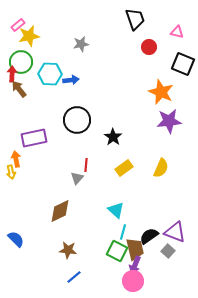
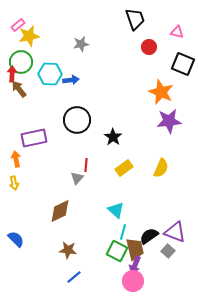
yellow arrow: moved 3 px right, 11 px down
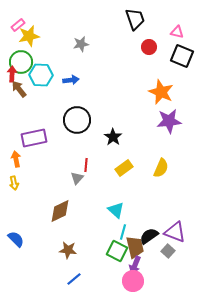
black square: moved 1 px left, 8 px up
cyan hexagon: moved 9 px left, 1 px down
brown trapezoid: moved 2 px up
blue line: moved 2 px down
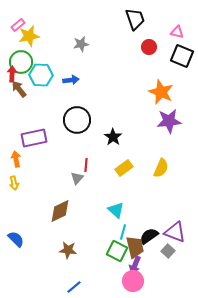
blue line: moved 8 px down
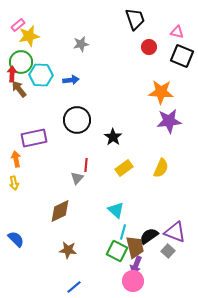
orange star: rotated 20 degrees counterclockwise
purple arrow: moved 1 px right
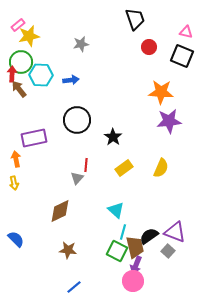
pink triangle: moved 9 px right
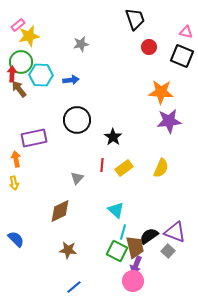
red line: moved 16 px right
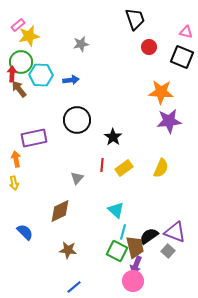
black square: moved 1 px down
blue semicircle: moved 9 px right, 7 px up
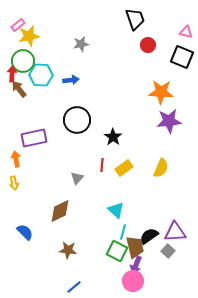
red circle: moved 1 px left, 2 px up
green circle: moved 2 px right, 1 px up
purple triangle: rotated 25 degrees counterclockwise
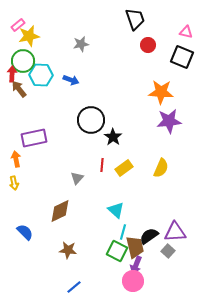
blue arrow: rotated 28 degrees clockwise
black circle: moved 14 px right
